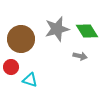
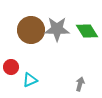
gray star: rotated 15 degrees clockwise
brown circle: moved 10 px right, 9 px up
gray arrow: moved 28 px down; rotated 88 degrees counterclockwise
cyan triangle: rotated 42 degrees counterclockwise
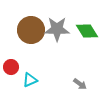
gray arrow: rotated 112 degrees clockwise
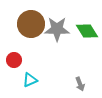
brown circle: moved 6 px up
red circle: moved 3 px right, 7 px up
gray arrow: rotated 32 degrees clockwise
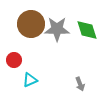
green diamond: moved 1 px up; rotated 15 degrees clockwise
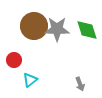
brown circle: moved 3 px right, 2 px down
cyan triangle: rotated 14 degrees counterclockwise
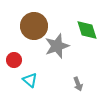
gray star: moved 17 px down; rotated 20 degrees counterclockwise
cyan triangle: rotated 42 degrees counterclockwise
gray arrow: moved 2 px left
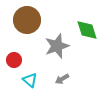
brown circle: moved 7 px left, 6 px up
gray arrow: moved 16 px left, 5 px up; rotated 80 degrees clockwise
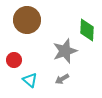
green diamond: rotated 20 degrees clockwise
gray star: moved 8 px right, 5 px down
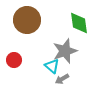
green diamond: moved 8 px left, 7 px up; rotated 10 degrees counterclockwise
cyan triangle: moved 22 px right, 14 px up
